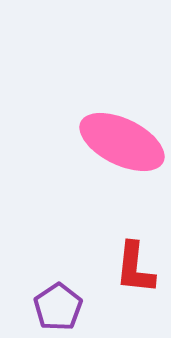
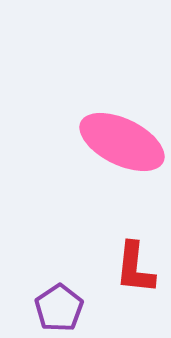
purple pentagon: moved 1 px right, 1 px down
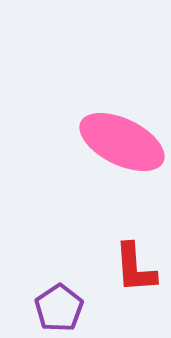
red L-shape: rotated 10 degrees counterclockwise
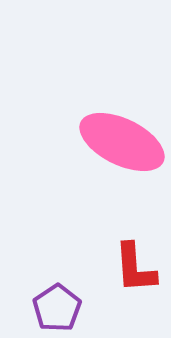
purple pentagon: moved 2 px left
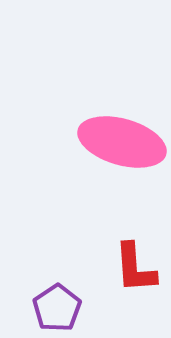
pink ellipse: rotated 10 degrees counterclockwise
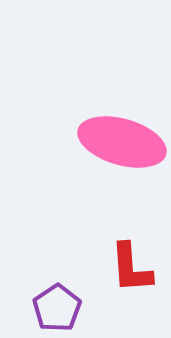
red L-shape: moved 4 px left
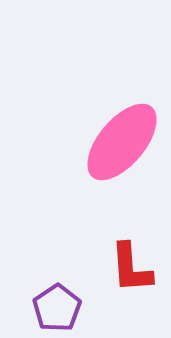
pink ellipse: rotated 66 degrees counterclockwise
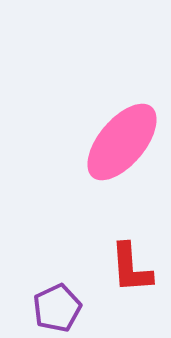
purple pentagon: rotated 9 degrees clockwise
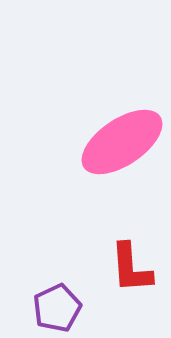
pink ellipse: rotated 16 degrees clockwise
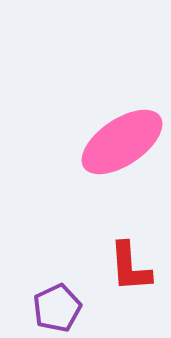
red L-shape: moved 1 px left, 1 px up
